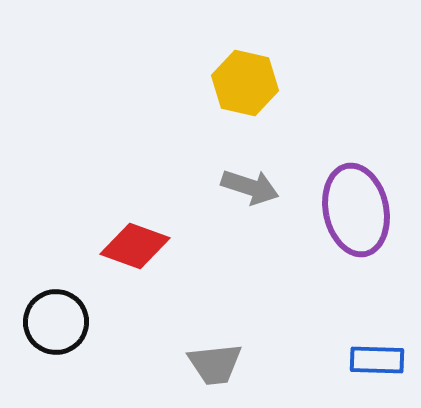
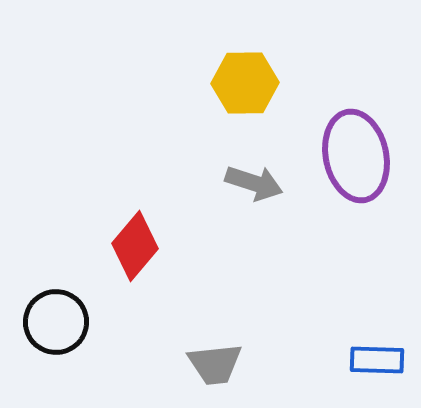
yellow hexagon: rotated 14 degrees counterclockwise
gray arrow: moved 4 px right, 4 px up
purple ellipse: moved 54 px up
red diamond: rotated 70 degrees counterclockwise
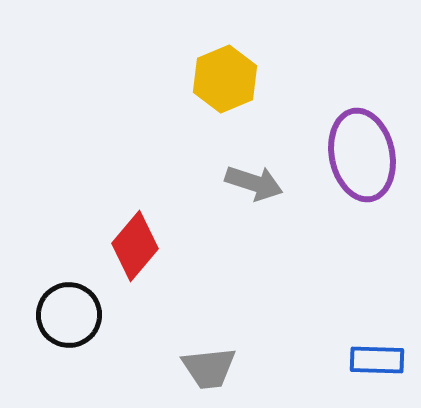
yellow hexagon: moved 20 px left, 4 px up; rotated 22 degrees counterclockwise
purple ellipse: moved 6 px right, 1 px up
black circle: moved 13 px right, 7 px up
gray trapezoid: moved 6 px left, 4 px down
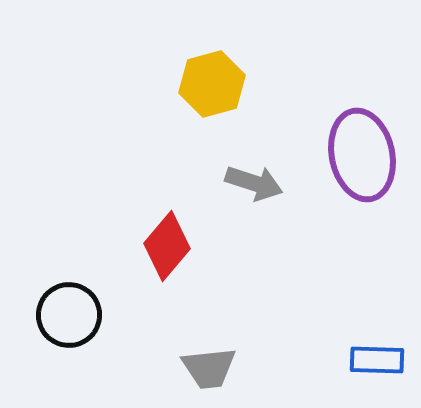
yellow hexagon: moved 13 px left, 5 px down; rotated 8 degrees clockwise
red diamond: moved 32 px right
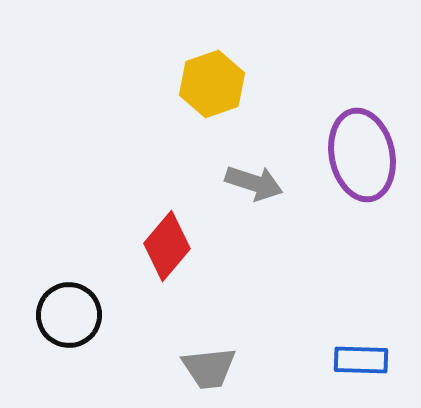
yellow hexagon: rotated 4 degrees counterclockwise
blue rectangle: moved 16 px left
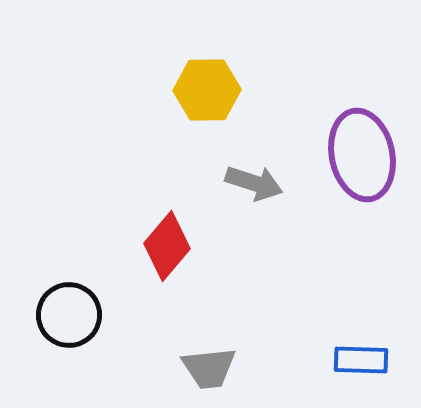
yellow hexagon: moved 5 px left, 6 px down; rotated 18 degrees clockwise
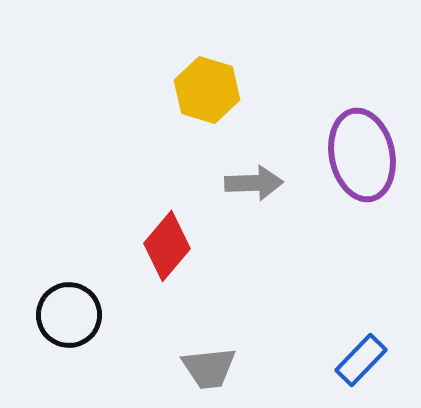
yellow hexagon: rotated 18 degrees clockwise
gray arrow: rotated 20 degrees counterclockwise
blue rectangle: rotated 48 degrees counterclockwise
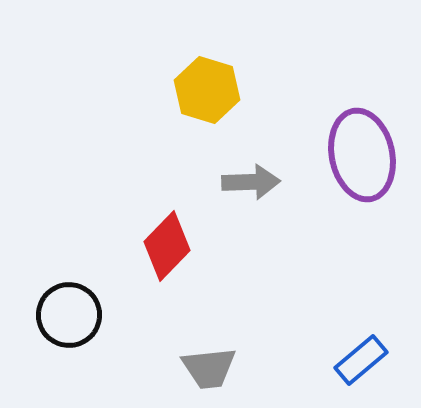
gray arrow: moved 3 px left, 1 px up
red diamond: rotated 4 degrees clockwise
blue rectangle: rotated 6 degrees clockwise
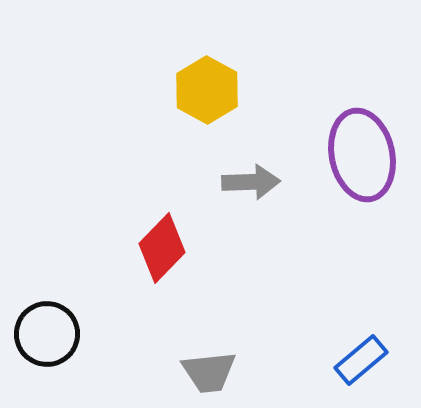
yellow hexagon: rotated 12 degrees clockwise
red diamond: moved 5 px left, 2 px down
black circle: moved 22 px left, 19 px down
gray trapezoid: moved 4 px down
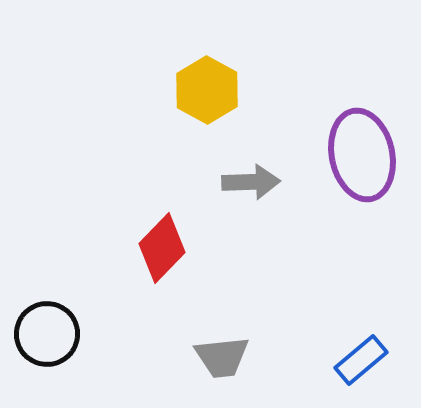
gray trapezoid: moved 13 px right, 15 px up
